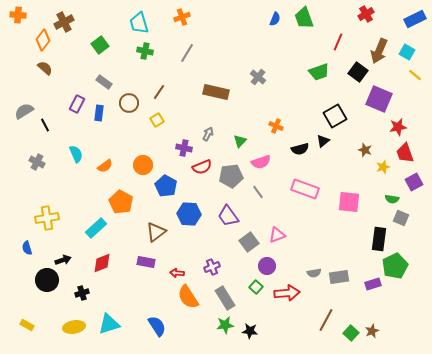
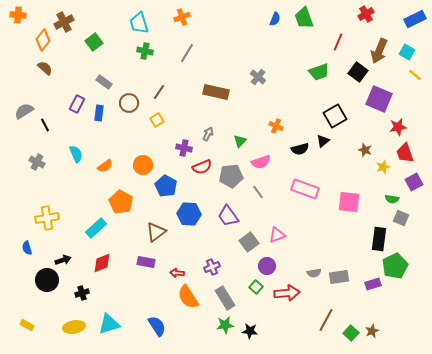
green square at (100, 45): moved 6 px left, 3 px up
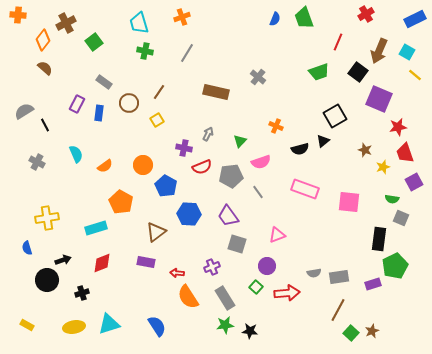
brown cross at (64, 22): moved 2 px right, 1 px down
cyan rectangle at (96, 228): rotated 25 degrees clockwise
gray square at (249, 242): moved 12 px left, 2 px down; rotated 36 degrees counterclockwise
brown line at (326, 320): moved 12 px right, 10 px up
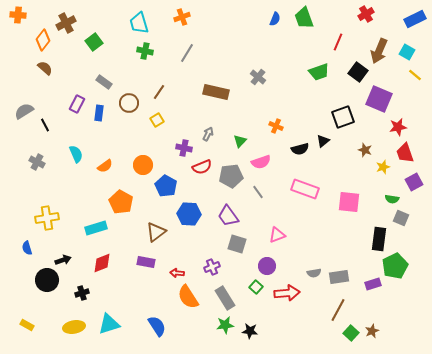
black square at (335, 116): moved 8 px right, 1 px down; rotated 10 degrees clockwise
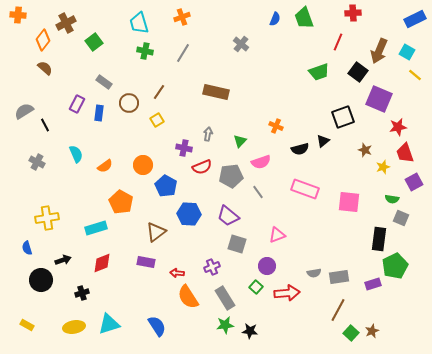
red cross at (366, 14): moved 13 px left, 1 px up; rotated 28 degrees clockwise
gray line at (187, 53): moved 4 px left
gray cross at (258, 77): moved 17 px left, 33 px up
gray arrow at (208, 134): rotated 16 degrees counterclockwise
purple trapezoid at (228, 216): rotated 15 degrees counterclockwise
black circle at (47, 280): moved 6 px left
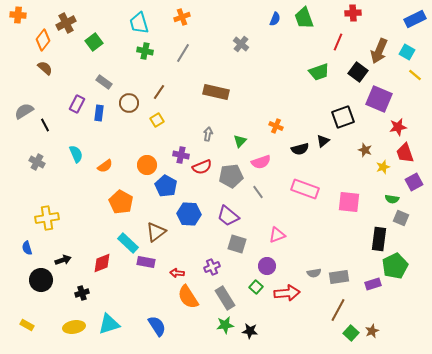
purple cross at (184, 148): moved 3 px left, 7 px down
orange circle at (143, 165): moved 4 px right
cyan rectangle at (96, 228): moved 32 px right, 15 px down; rotated 60 degrees clockwise
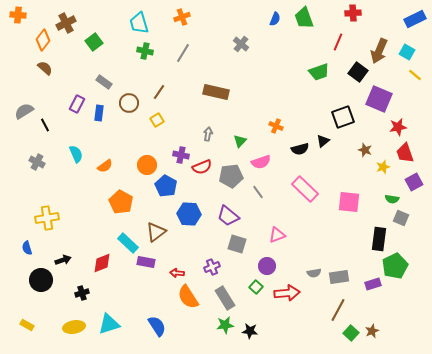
pink rectangle at (305, 189): rotated 24 degrees clockwise
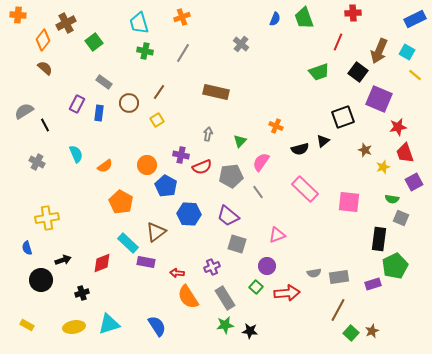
pink semicircle at (261, 162): rotated 144 degrees clockwise
